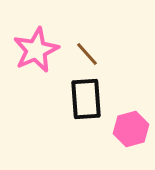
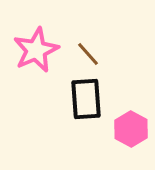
brown line: moved 1 px right
pink hexagon: rotated 16 degrees counterclockwise
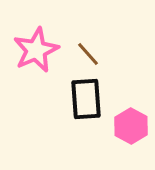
pink hexagon: moved 3 px up
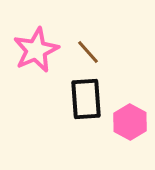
brown line: moved 2 px up
pink hexagon: moved 1 px left, 4 px up
